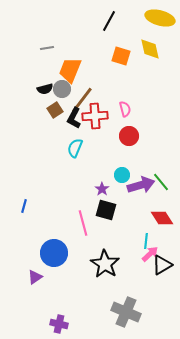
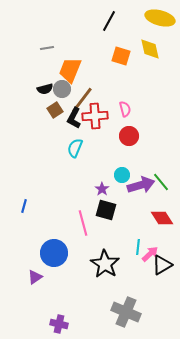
cyan line: moved 8 px left, 6 px down
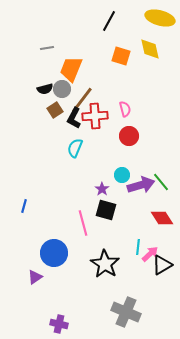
orange trapezoid: moved 1 px right, 1 px up
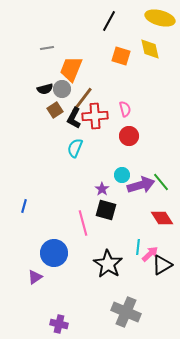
black star: moved 3 px right
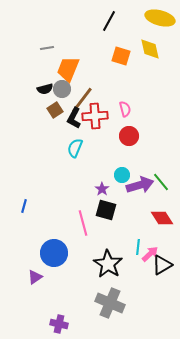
orange trapezoid: moved 3 px left
purple arrow: moved 1 px left
gray cross: moved 16 px left, 9 px up
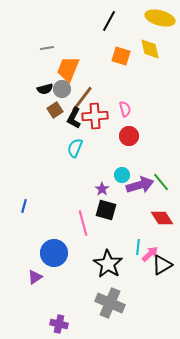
brown line: moved 1 px up
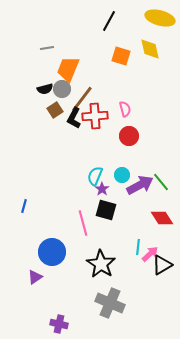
cyan semicircle: moved 20 px right, 28 px down
purple arrow: rotated 12 degrees counterclockwise
blue circle: moved 2 px left, 1 px up
black star: moved 7 px left
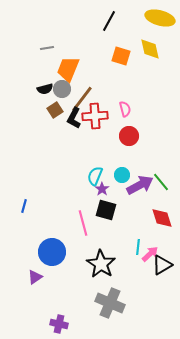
red diamond: rotated 15 degrees clockwise
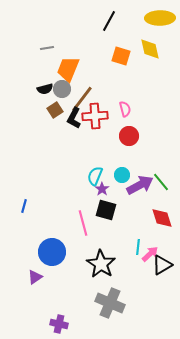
yellow ellipse: rotated 16 degrees counterclockwise
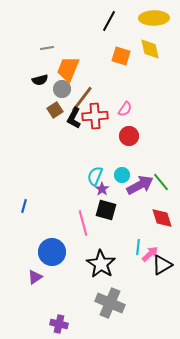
yellow ellipse: moved 6 px left
black semicircle: moved 5 px left, 9 px up
pink semicircle: rotated 49 degrees clockwise
